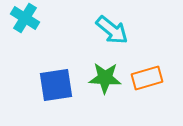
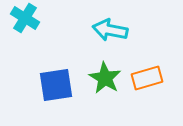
cyan arrow: moved 2 px left; rotated 152 degrees clockwise
green star: rotated 28 degrees clockwise
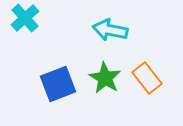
cyan cross: rotated 16 degrees clockwise
orange rectangle: rotated 68 degrees clockwise
blue square: moved 2 px right, 1 px up; rotated 12 degrees counterclockwise
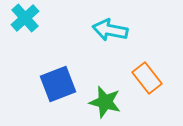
green star: moved 24 px down; rotated 16 degrees counterclockwise
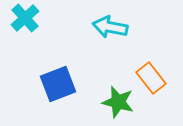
cyan arrow: moved 3 px up
orange rectangle: moved 4 px right
green star: moved 13 px right
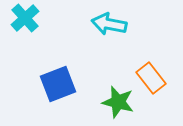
cyan arrow: moved 1 px left, 3 px up
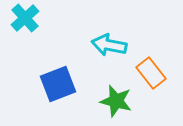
cyan arrow: moved 21 px down
orange rectangle: moved 5 px up
green star: moved 2 px left, 1 px up
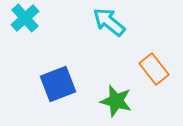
cyan arrow: moved 23 px up; rotated 28 degrees clockwise
orange rectangle: moved 3 px right, 4 px up
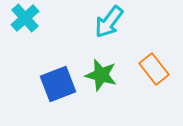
cyan arrow: rotated 92 degrees counterclockwise
green star: moved 15 px left, 26 px up
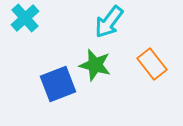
orange rectangle: moved 2 px left, 5 px up
green star: moved 6 px left, 10 px up
